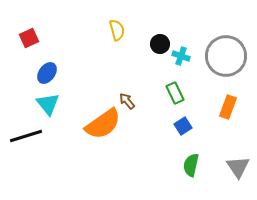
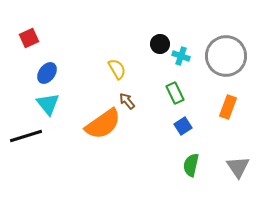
yellow semicircle: moved 39 px down; rotated 15 degrees counterclockwise
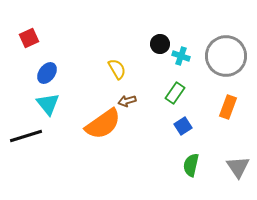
green rectangle: rotated 60 degrees clockwise
brown arrow: rotated 66 degrees counterclockwise
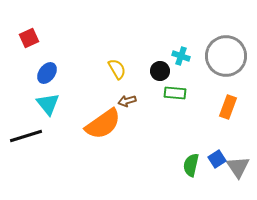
black circle: moved 27 px down
green rectangle: rotated 60 degrees clockwise
blue square: moved 34 px right, 33 px down
